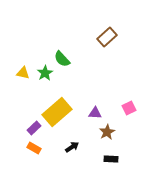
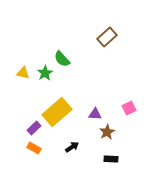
purple triangle: moved 1 px down
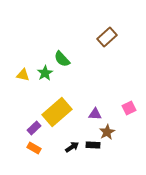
yellow triangle: moved 2 px down
black rectangle: moved 18 px left, 14 px up
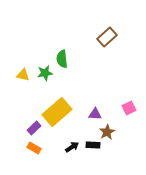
green semicircle: rotated 36 degrees clockwise
green star: rotated 21 degrees clockwise
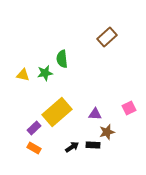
brown star: rotated 14 degrees clockwise
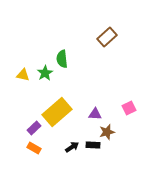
green star: rotated 21 degrees counterclockwise
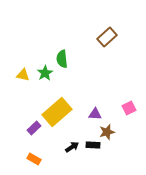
orange rectangle: moved 11 px down
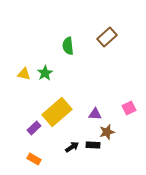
green semicircle: moved 6 px right, 13 px up
yellow triangle: moved 1 px right, 1 px up
